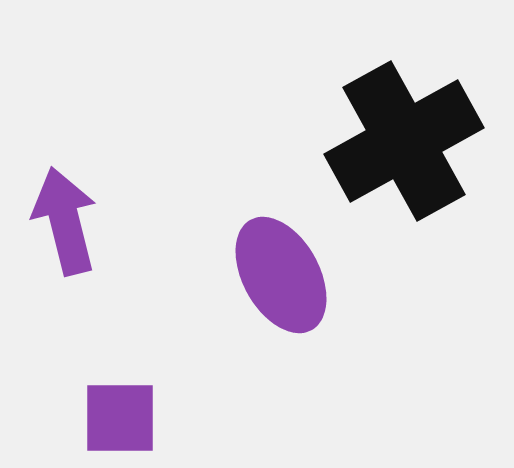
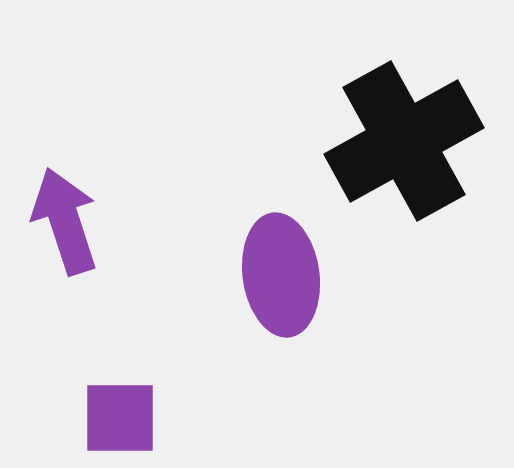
purple arrow: rotated 4 degrees counterclockwise
purple ellipse: rotated 21 degrees clockwise
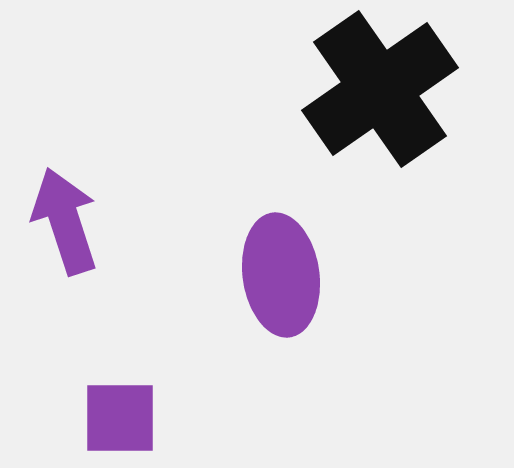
black cross: moved 24 px left, 52 px up; rotated 6 degrees counterclockwise
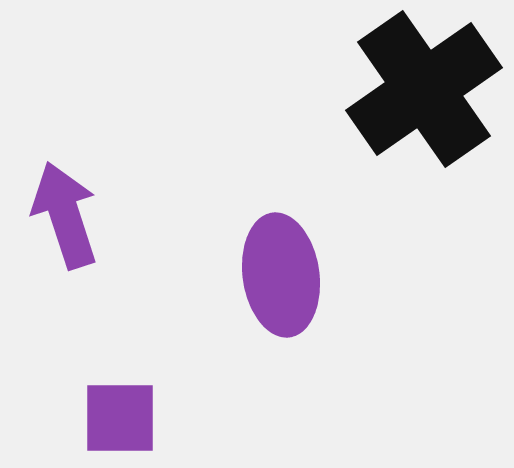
black cross: moved 44 px right
purple arrow: moved 6 px up
